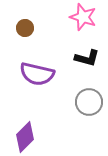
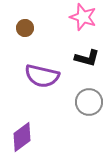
purple semicircle: moved 5 px right, 2 px down
purple diamond: moved 3 px left; rotated 8 degrees clockwise
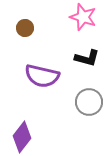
purple diamond: rotated 16 degrees counterclockwise
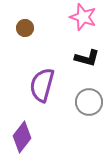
purple semicircle: moved 9 px down; rotated 92 degrees clockwise
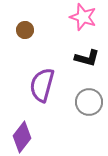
brown circle: moved 2 px down
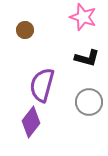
purple diamond: moved 9 px right, 15 px up
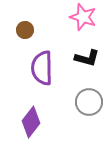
purple semicircle: moved 17 px up; rotated 16 degrees counterclockwise
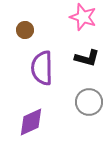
purple diamond: rotated 28 degrees clockwise
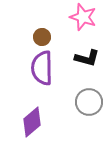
brown circle: moved 17 px right, 7 px down
purple diamond: moved 1 px right; rotated 16 degrees counterclockwise
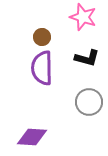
purple diamond: moved 15 px down; rotated 44 degrees clockwise
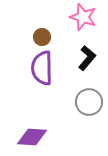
black L-shape: rotated 65 degrees counterclockwise
